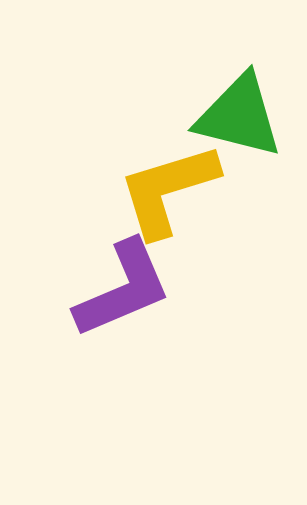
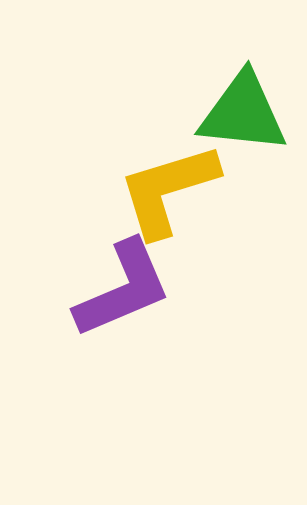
green triangle: moved 4 px right, 3 px up; rotated 8 degrees counterclockwise
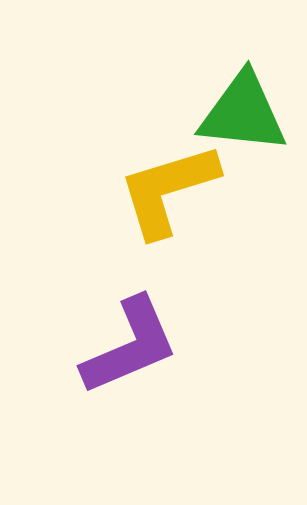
purple L-shape: moved 7 px right, 57 px down
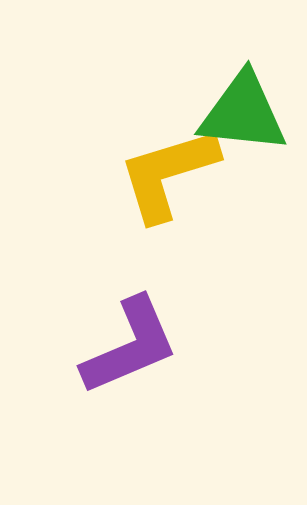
yellow L-shape: moved 16 px up
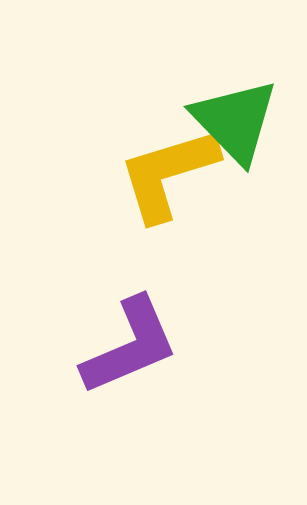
green triangle: moved 8 px left, 8 px down; rotated 40 degrees clockwise
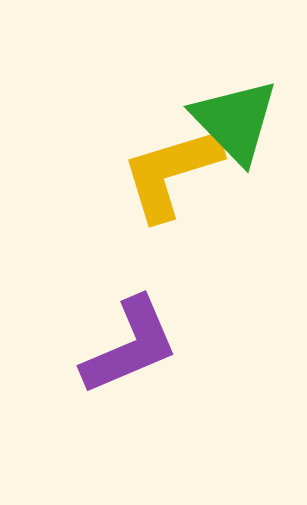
yellow L-shape: moved 3 px right, 1 px up
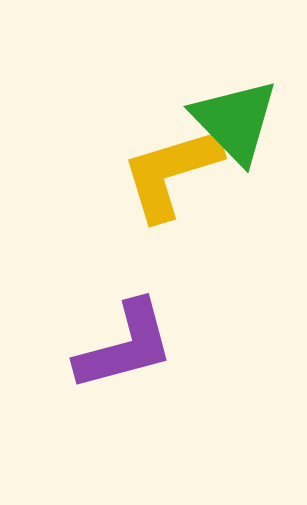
purple L-shape: moved 5 px left; rotated 8 degrees clockwise
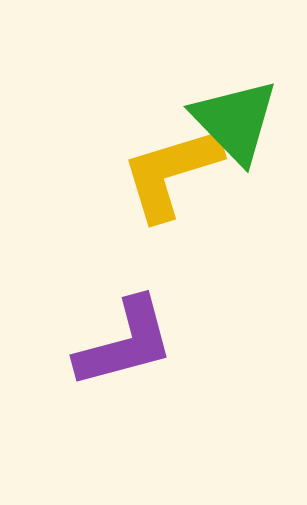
purple L-shape: moved 3 px up
